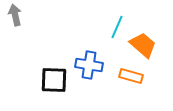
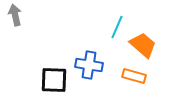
orange rectangle: moved 3 px right
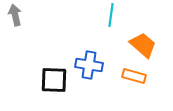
cyan line: moved 6 px left, 12 px up; rotated 15 degrees counterclockwise
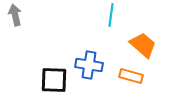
orange rectangle: moved 3 px left
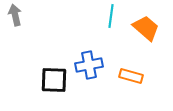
cyan line: moved 1 px down
orange trapezoid: moved 3 px right, 17 px up
blue cross: rotated 20 degrees counterclockwise
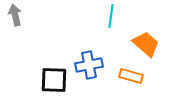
orange trapezoid: moved 16 px down
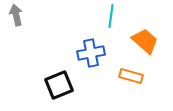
gray arrow: moved 1 px right
orange trapezoid: moved 1 px left, 3 px up
blue cross: moved 2 px right, 12 px up
black square: moved 5 px right, 5 px down; rotated 24 degrees counterclockwise
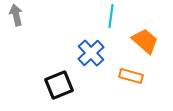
blue cross: rotated 32 degrees counterclockwise
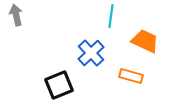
orange trapezoid: rotated 16 degrees counterclockwise
